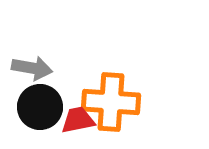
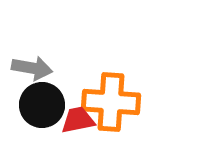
black circle: moved 2 px right, 2 px up
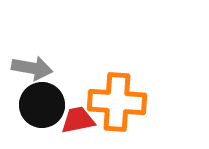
orange cross: moved 6 px right
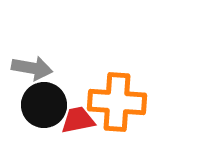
black circle: moved 2 px right
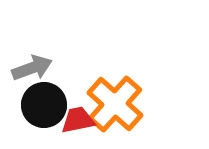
gray arrow: rotated 30 degrees counterclockwise
orange cross: moved 2 px left, 2 px down; rotated 38 degrees clockwise
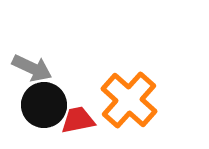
gray arrow: rotated 45 degrees clockwise
orange cross: moved 14 px right, 4 px up
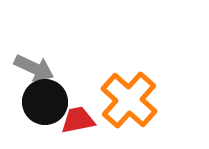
gray arrow: moved 2 px right
black circle: moved 1 px right, 3 px up
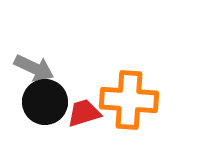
orange cross: rotated 38 degrees counterclockwise
red trapezoid: moved 6 px right, 7 px up; rotated 6 degrees counterclockwise
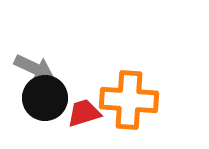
black circle: moved 4 px up
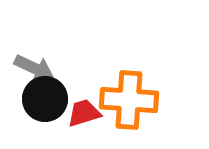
black circle: moved 1 px down
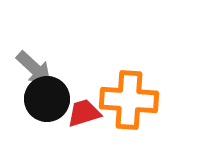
gray arrow: rotated 18 degrees clockwise
black circle: moved 2 px right
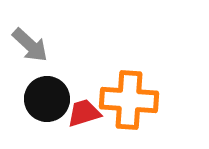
gray arrow: moved 4 px left, 23 px up
